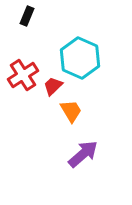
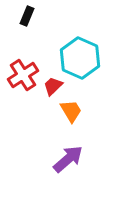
purple arrow: moved 15 px left, 5 px down
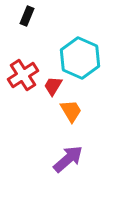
red trapezoid: rotated 15 degrees counterclockwise
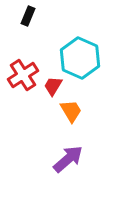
black rectangle: moved 1 px right
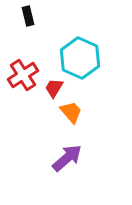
black rectangle: rotated 36 degrees counterclockwise
red trapezoid: moved 1 px right, 2 px down
orange trapezoid: moved 1 px down; rotated 10 degrees counterclockwise
purple arrow: moved 1 px left, 1 px up
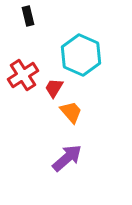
cyan hexagon: moved 1 px right, 3 px up
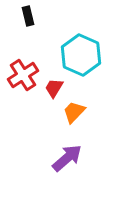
orange trapezoid: moved 3 px right; rotated 95 degrees counterclockwise
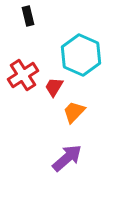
red trapezoid: moved 1 px up
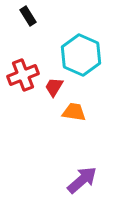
black rectangle: rotated 18 degrees counterclockwise
red cross: rotated 12 degrees clockwise
orange trapezoid: rotated 55 degrees clockwise
purple arrow: moved 15 px right, 22 px down
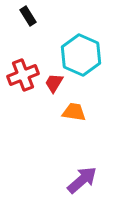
red trapezoid: moved 4 px up
